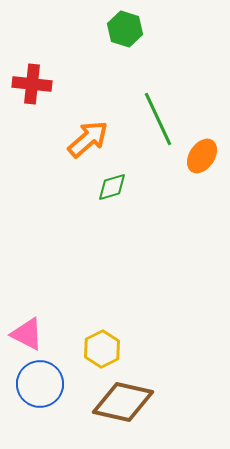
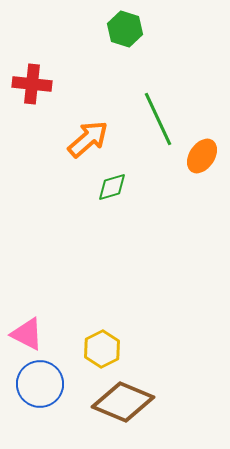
brown diamond: rotated 10 degrees clockwise
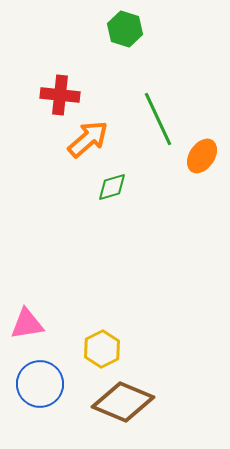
red cross: moved 28 px right, 11 px down
pink triangle: moved 10 px up; rotated 36 degrees counterclockwise
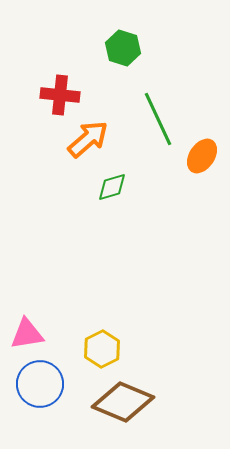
green hexagon: moved 2 px left, 19 px down
pink triangle: moved 10 px down
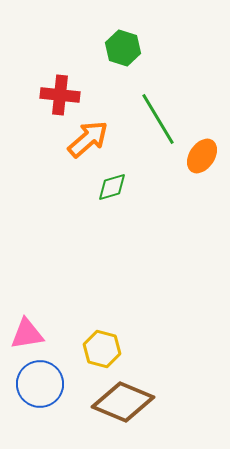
green line: rotated 6 degrees counterclockwise
yellow hexagon: rotated 18 degrees counterclockwise
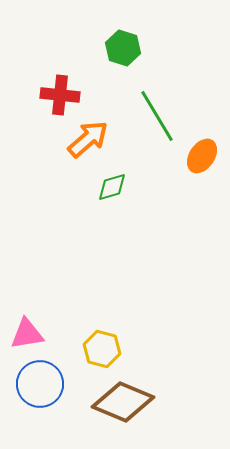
green line: moved 1 px left, 3 px up
